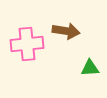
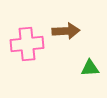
brown arrow: rotated 12 degrees counterclockwise
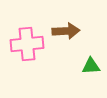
green triangle: moved 1 px right, 2 px up
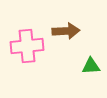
pink cross: moved 2 px down
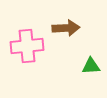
brown arrow: moved 3 px up
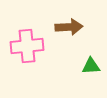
brown arrow: moved 3 px right, 1 px up
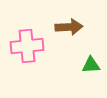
green triangle: moved 1 px up
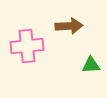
brown arrow: moved 1 px up
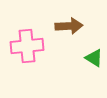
green triangle: moved 3 px right, 7 px up; rotated 36 degrees clockwise
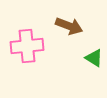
brown arrow: rotated 24 degrees clockwise
